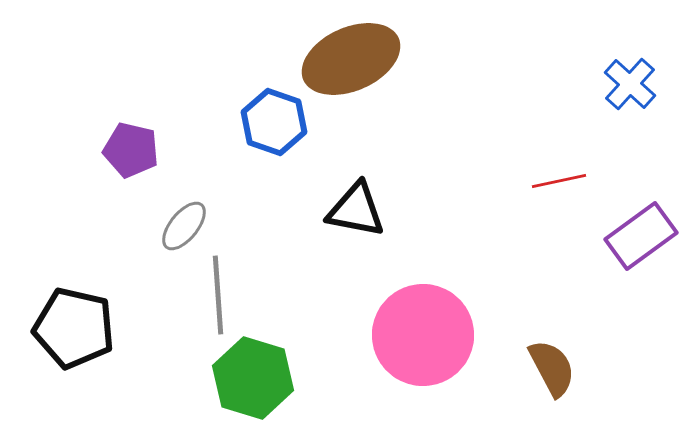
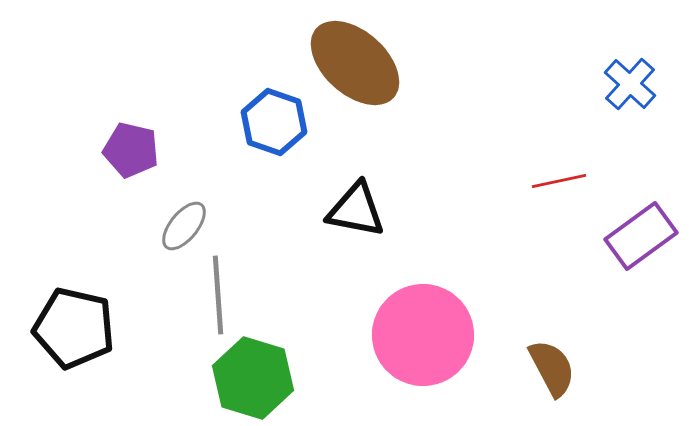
brown ellipse: moved 4 px right, 4 px down; rotated 66 degrees clockwise
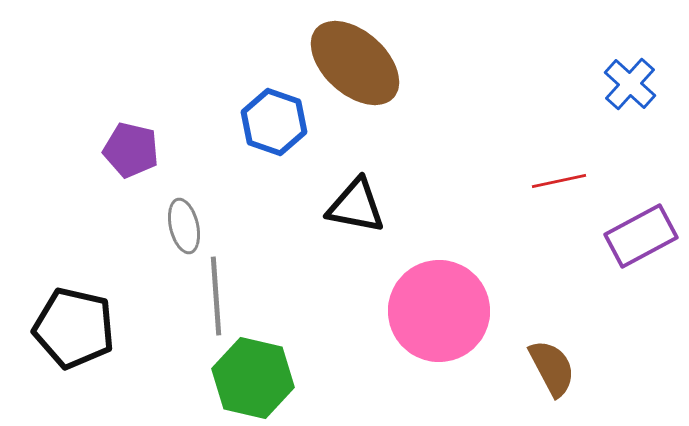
black triangle: moved 4 px up
gray ellipse: rotated 52 degrees counterclockwise
purple rectangle: rotated 8 degrees clockwise
gray line: moved 2 px left, 1 px down
pink circle: moved 16 px right, 24 px up
green hexagon: rotated 4 degrees counterclockwise
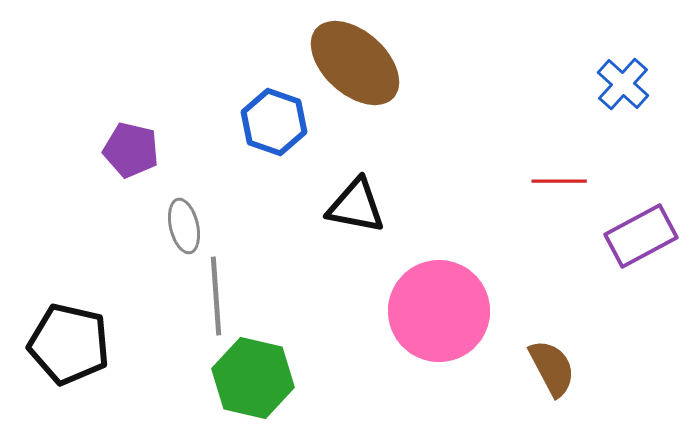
blue cross: moved 7 px left
red line: rotated 12 degrees clockwise
black pentagon: moved 5 px left, 16 px down
